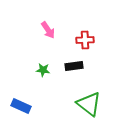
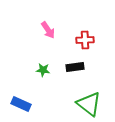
black rectangle: moved 1 px right, 1 px down
blue rectangle: moved 2 px up
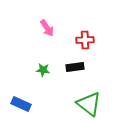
pink arrow: moved 1 px left, 2 px up
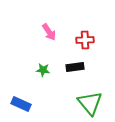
pink arrow: moved 2 px right, 4 px down
green triangle: moved 1 px right, 1 px up; rotated 12 degrees clockwise
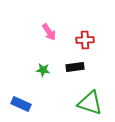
green triangle: rotated 32 degrees counterclockwise
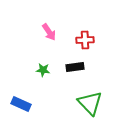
green triangle: rotated 28 degrees clockwise
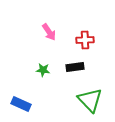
green triangle: moved 3 px up
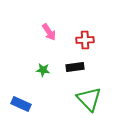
green triangle: moved 1 px left, 1 px up
